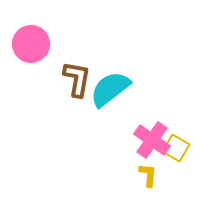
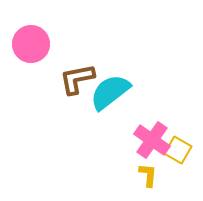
brown L-shape: rotated 111 degrees counterclockwise
cyan semicircle: moved 3 px down
yellow square: moved 2 px right, 2 px down
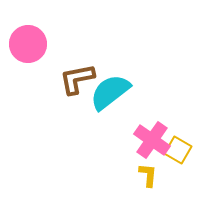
pink circle: moved 3 px left
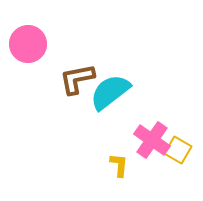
yellow L-shape: moved 29 px left, 10 px up
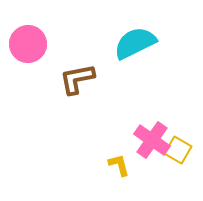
cyan semicircle: moved 25 px right, 49 px up; rotated 12 degrees clockwise
yellow L-shape: rotated 20 degrees counterclockwise
